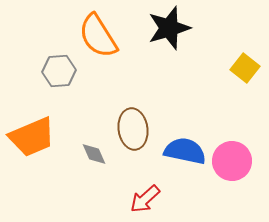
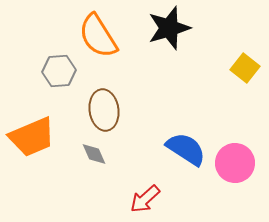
brown ellipse: moved 29 px left, 19 px up
blue semicircle: moved 1 px right, 2 px up; rotated 21 degrees clockwise
pink circle: moved 3 px right, 2 px down
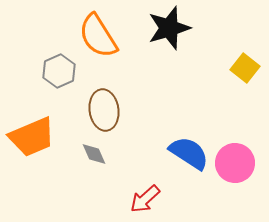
gray hexagon: rotated 20 degrees counterclockwise
blue semicircle: moved 3 px right, 4 px down
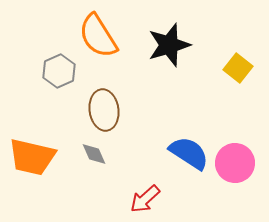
black star: moved 17 px down
yellow square: moved 7 px left
orange trapezoid: moved 20 px down; rotated 36 degrees clockwise
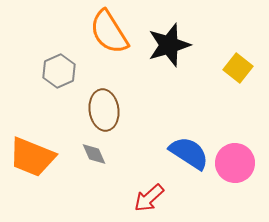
orange semicircle: moved 11 px right, 4 px up
orange trapezoid: rotated 9 degrees clockwise
red arrow: moved 4 px right, 1 px up
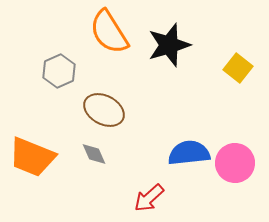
brown ellipse: rotated 54 degrees counterclockwise
blue semicircle: rotated 39 degrees counterclockwise
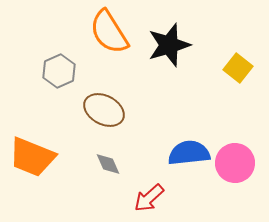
gray diamond: moved 14 px right, 10 px down
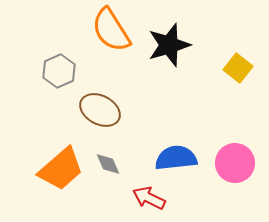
orange semicircle: moved 2 px right, 2 px up
brown ellipse: moved 4 px left
blue semicircle: moved 13 px left, 5 px down
orange trapezoid: moved 29 px right, 12 px down; rotated 63 degrees counterclockwise
red arrow: rotated 68 degrees clockwise
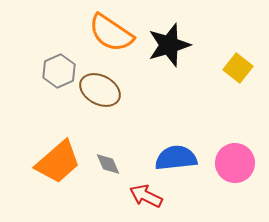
orange semicircle: moved 3 px down; rotated 24 degrees counterclockwise
brown ellipse: moved 20 px up
orange trapezoid: moved 3 px left, 7 px up
red arrow: moved 3 px left, 2 px up
